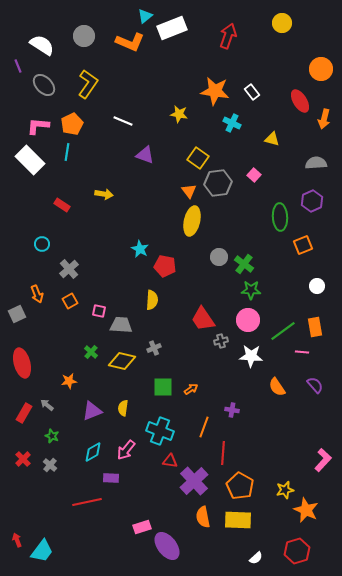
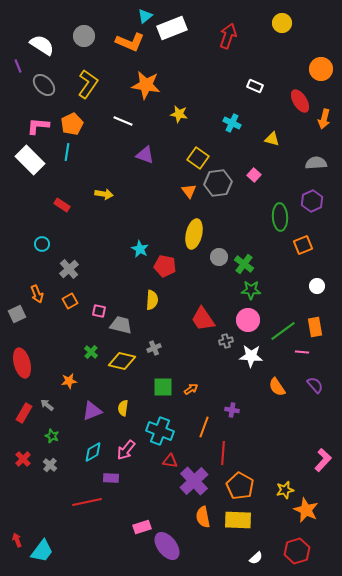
orange star at (215, 91): moved 69 px left, 6 px up
white rectangle at (252, 92): moved 3 px right, 6 px up; rotated 28 degrees counterclockwise
yellow ellipse at (192, 221): moved 2 px right, 13 px down
gray trapezoid at (121, 325): rotated 10 degrees clockwise
gray cross at (221, 341): moved 5 px right
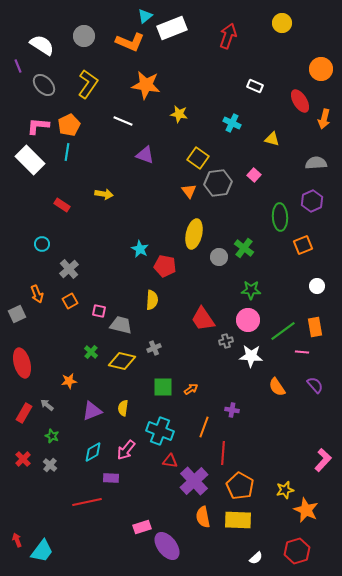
orange pentagon at (72, 124): moved 3 px left, 1 px down
green cross at (244, 264): moved 16 px up
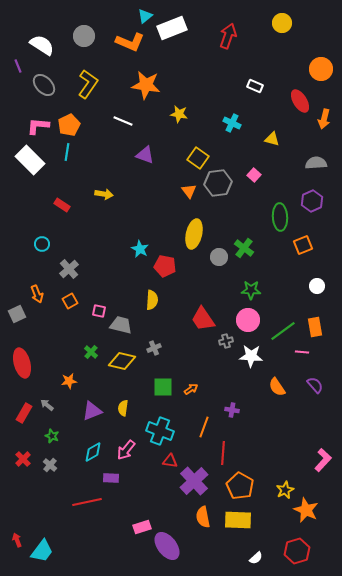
yellow star at (285, 490): rotated 12 degrees counterclockwise
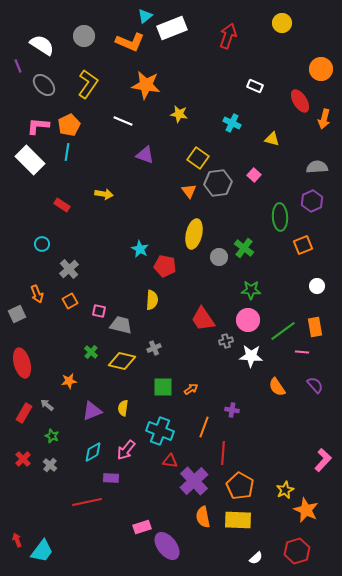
gray semicircle at (316, 163): moved 1 px right, 4 px down
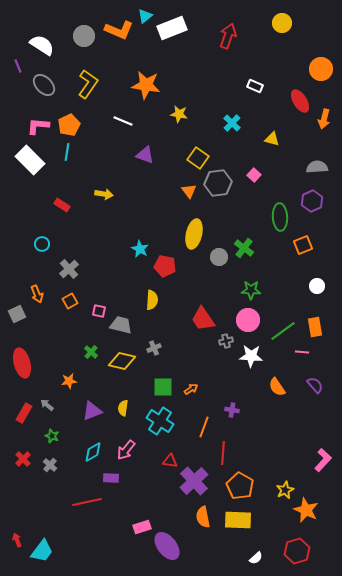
orange L-shape at (130, 42): moved 11 px left, 12 px up
cyan cross at (232, 123): rotated 18 degrees clockwise
cyan cross at (160, 431): moved 10 px up; rotated 12 degrees clockwise
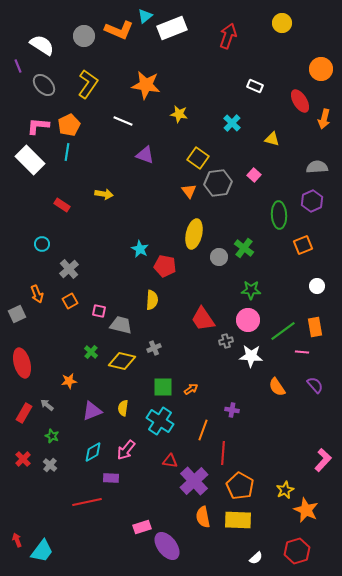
green ellipse at (280, 217): moved 1 px left, 2 px up
orange line at (204, 427): moved 1 px left, 3 px down
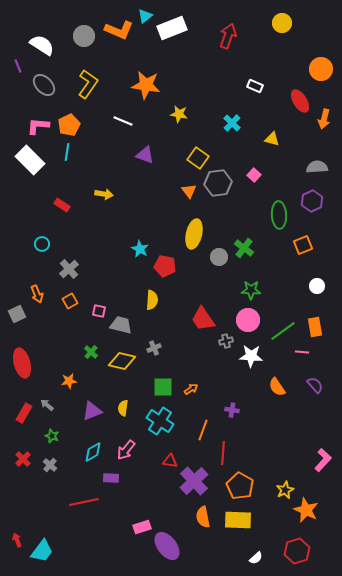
red line at (87, 502): moved 3 px left
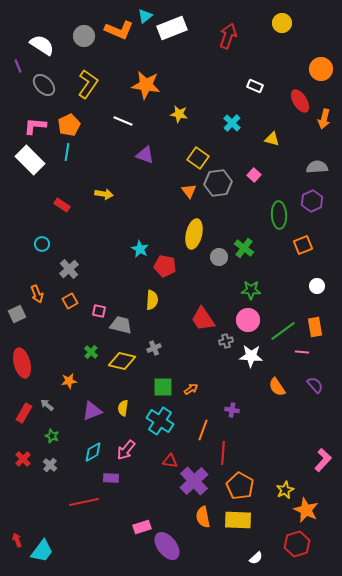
pink L-shape at (38, 126): moved 3 px left
red hexagon at (297, 551): moved 7 px up
